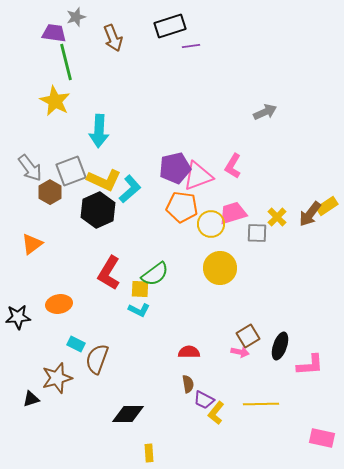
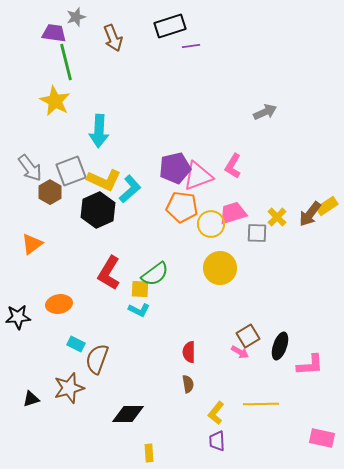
red semicircle at (189, 352): rotated 90 degrees counterclockwise
pink arrow at (240, 352): rotated 18 degrees clockwise
brown star at (57, 378): moved 12 px right, 10 px down
purple trapezoid at (204, 400): moved 13 px right, 41 px down; rotated 60 degrees clockwise
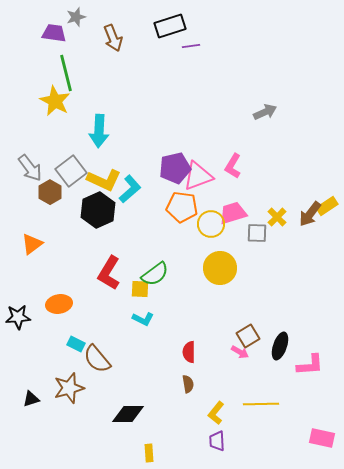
green line at (66, 62): moved 11 px down
gray square at (71, 171): rotated 16 degrees counterclockwise
cyan L-shape at (139, 310): moved 4 px right, 9 px down
brown semicircle at (97, 359): rotated 60 degrees counterclockwise
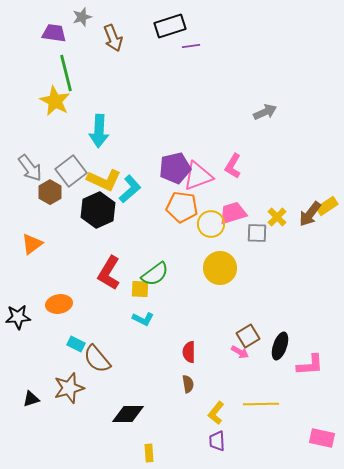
gray star at (76, 17): moved 6 px right
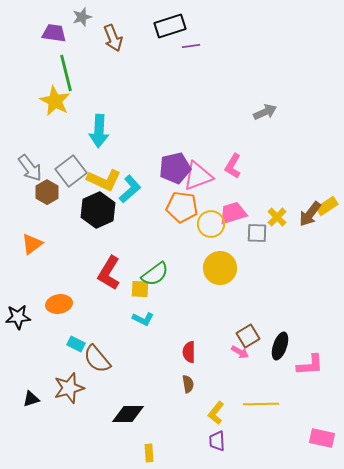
brown hexagon at (50, 192): moved 3 px left
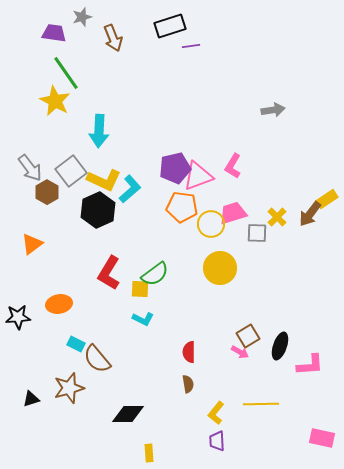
green line at (66, 73): rotated 21 degrees counterclockwise
gray arrow at (265, 112): moved 8 px right, 2 px up; rotated 15 degrees clockwise
yellow rectangle at (327, 206): moved 7 px up
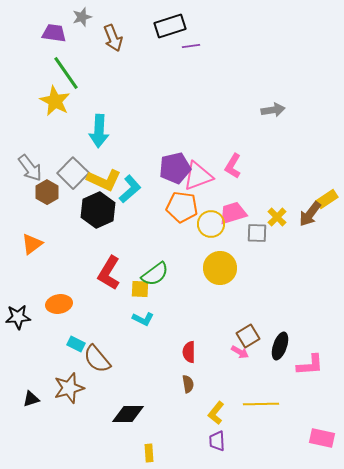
gray square at (71, 171): moved 2 px right, 2 px down; rotated 8 degrees counterclockwise
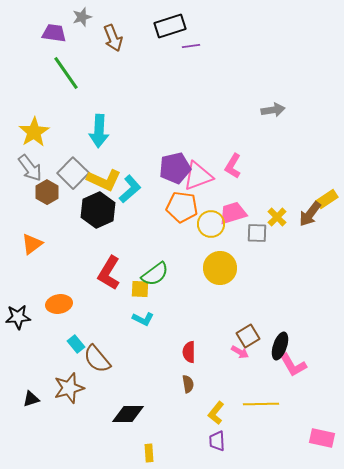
yellow star at (55, 101): moved 21 px left, 31 px down; rotated 12 degrees clockwise
cyan rectangle at (76, 344): rotated 24 degrees clockwise
pink L-shape at (310, 365): moved 17 px left; rotated 64 degrees clockwise
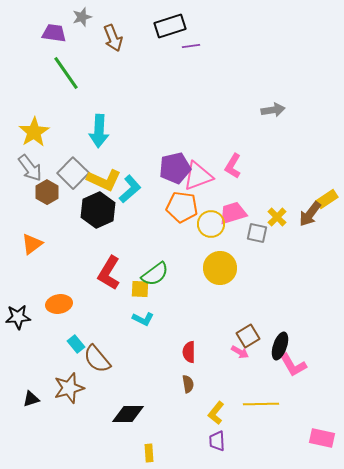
gray square at (257, 233): rotated 10 degrees clockwise
